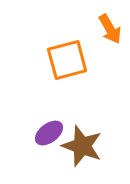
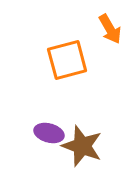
purple ellipse: rotated 52 degrees clockwise
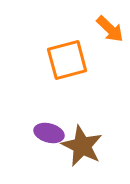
orange arrow: rotated 16 degrees counterclockwise
brown star: rotated 6 degrees clockwise
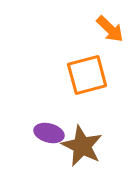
orange square: moved 20 px right, 15 px down
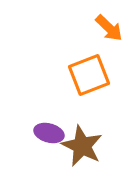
orange arrow: moved 1 px left, 1 px up
orange square: moved 2 px right; rotated 6 degrees counterclockwise
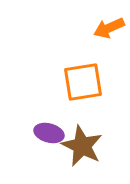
orange arrow: rotated 112 degrees clockwise
orange square: moved 6 px left, 7 px down; rotated 12 degrees clockwise
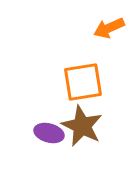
brown star: moved 20 px up
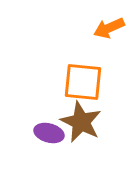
orange square: rotated 15 degrees clockwise
brown star: moved 1 px left, 4 px up
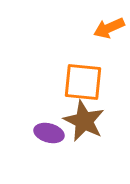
brown star: moved 3 px right, 1 px up
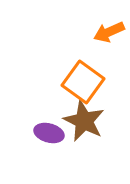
orange arrow: moved 4 px down
orange square: rotated 30 degrees clockwise
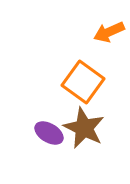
brown star: moved 7 px down
purple ellipse: rotated 16 degrees clockwise
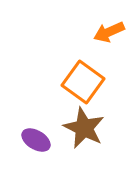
purple ellipse: moved 13 px left, 7 px down
